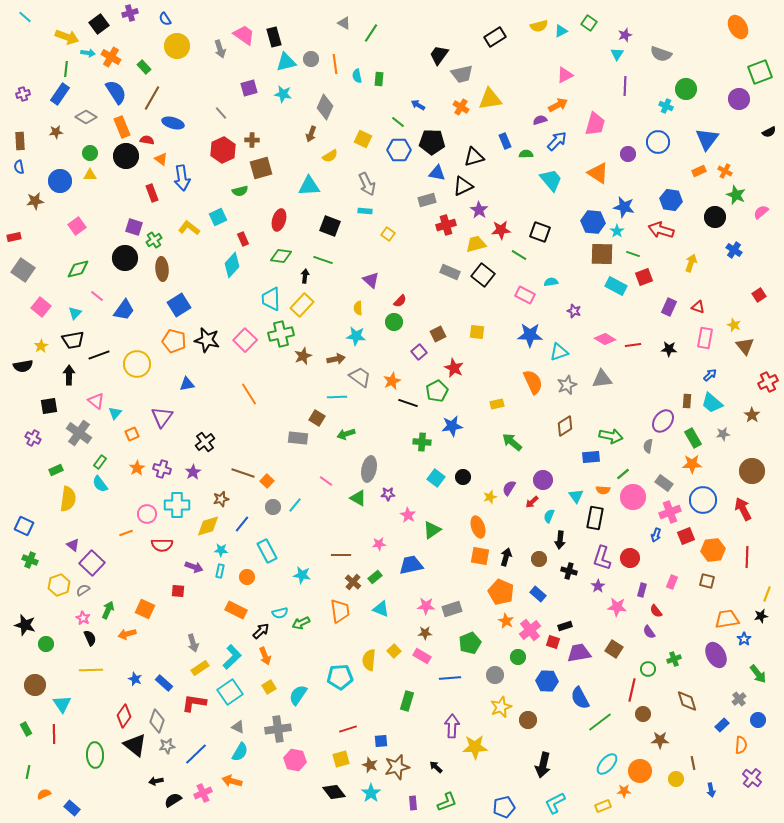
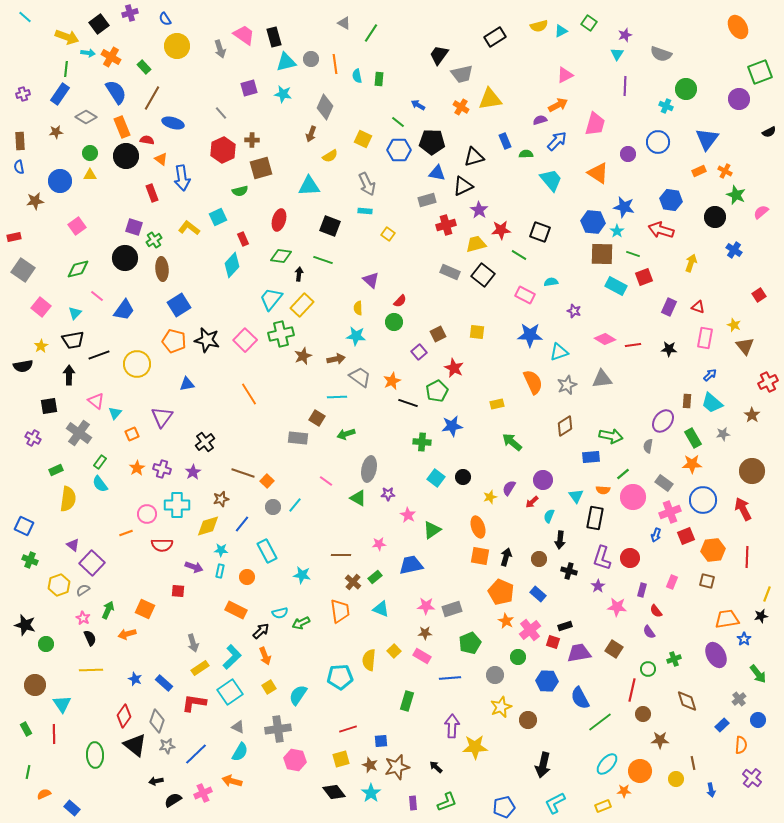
black arrow at (305, 276): moved 6 px left, 2 px up
cyan trapezoid at (271, 299): rotated 40 degrees clockwise
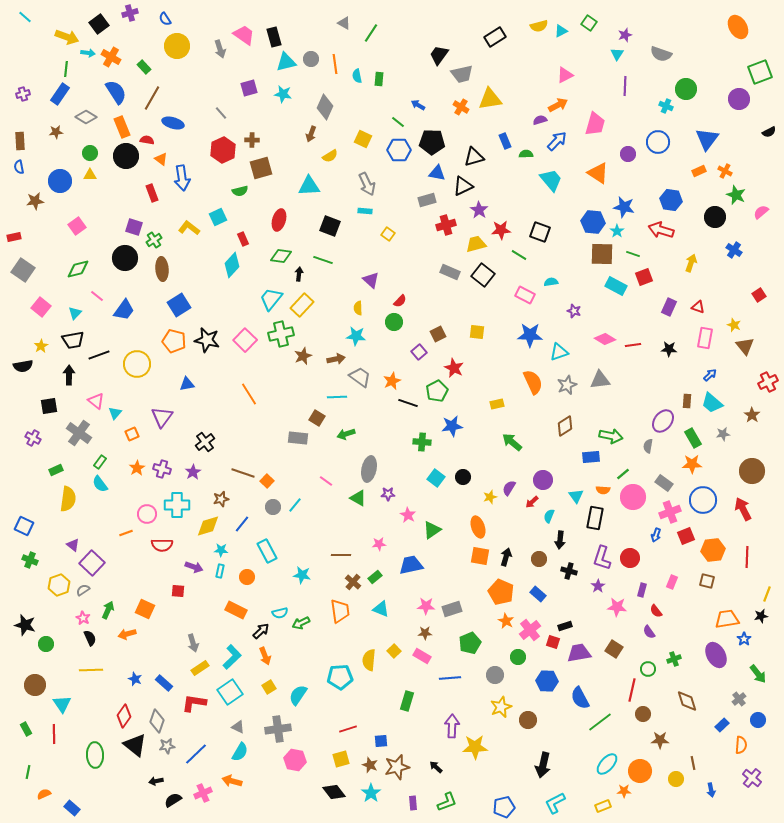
gray triangle at (602, 379): moved 2 px left, 1 px down
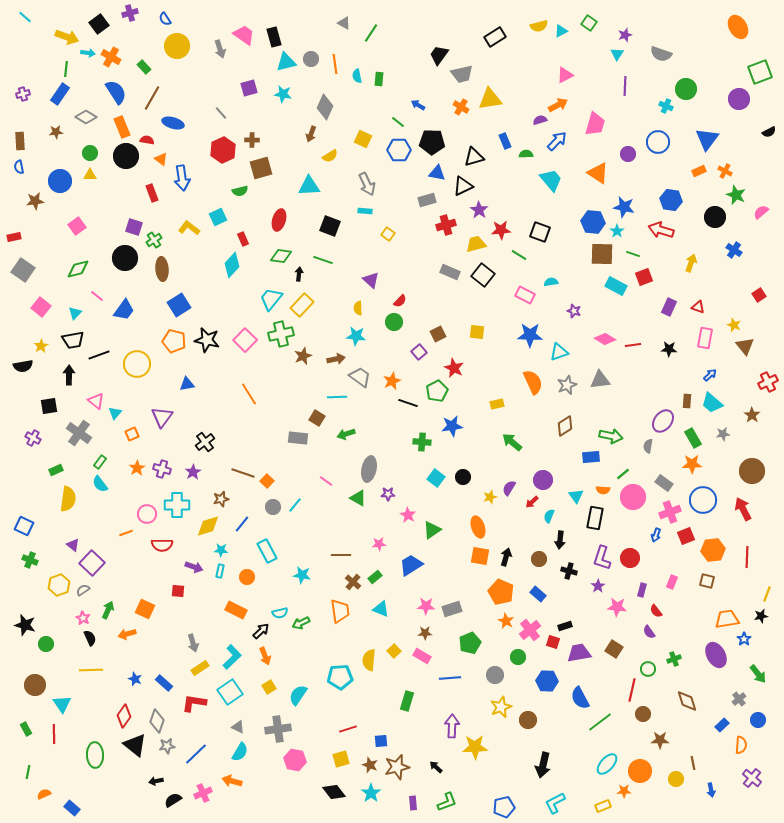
blue trapezoid at (411, 565): rotated 20 degrees counterclockwise
